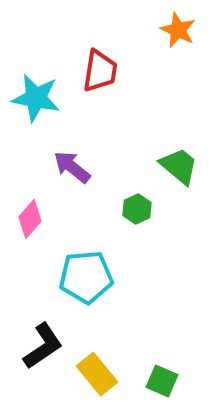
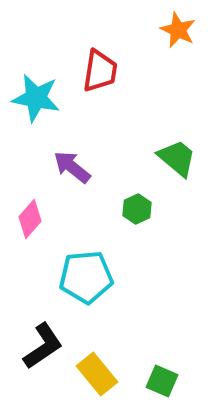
green trapezoid: moved 2 px left, 8 px up
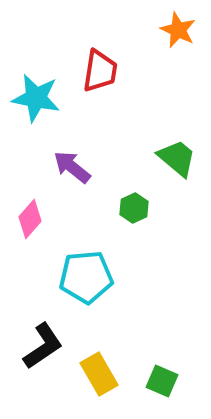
green hexagon: moved 3 px left, 1 px up
yellow rectangle: moved 2 px right; rotated 9 degrees clockwise
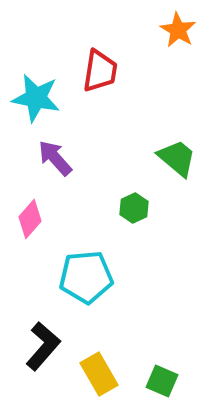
orange star: rotated 6 degrees clockwise
purple arrow: moved 17 px left, 9 px up; rotated 9 degrees clockwise
black L-shape: rotated 15 degrees counterclockwise
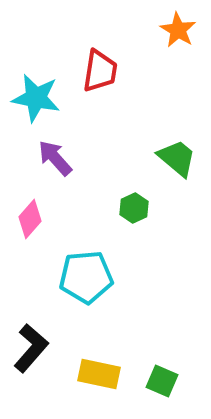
black L-shape: moved 12 px left, 2 px down
yellow rectangle: rotated 48 degrees counterclockwise
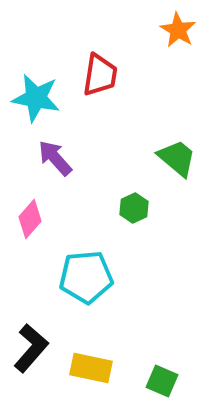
red trapezoid: moved 4 px down
yellow rectangle: moved 8 px left, 6 px up
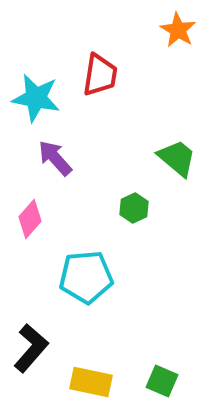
yellow rectangle: moved 14 px down
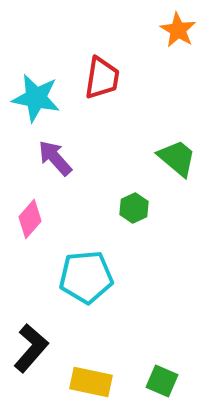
red trapezoid: moved 2 px right, 3 px down
